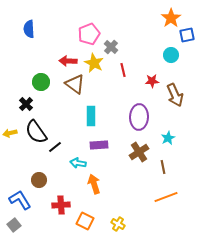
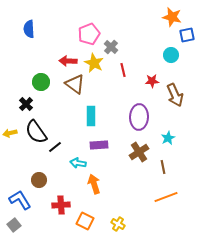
orange star: moved 1 px right, 1 px up; rotated 24 degrees counterclockwise
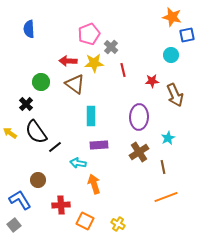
yellow star: rotated 30 degrees counterclockwise
yellow arrow: rotated 48 degrees clockwise
brown circle: moved 1 px left
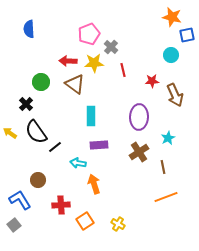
orange square: rotated 30 degrees clockwise
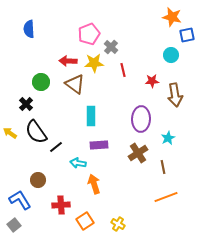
brown arrow: rotated 15 degrees clockwise
purple ellipse: moved 2 px right, 2 px down
black line: moved 1 px right
brown cross: moved 1 px left, 1 px down
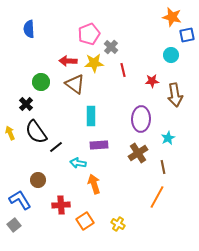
yellow arrow: rotated 32 degrees clockwise
orange line: moved 9 px left; rotated 40 degrees counterclockwise
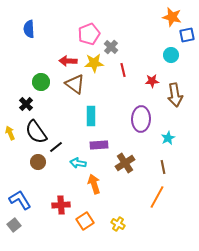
brown cross: moved 13 px left, 10 px down
brown circle: moved 18 px up
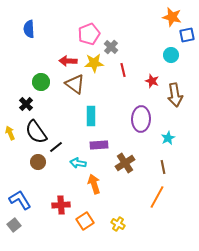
red star: rotated 24 degrees clockwise
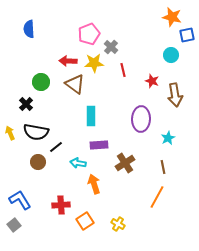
black semicircle: rotated 45 degrees counterclockwise
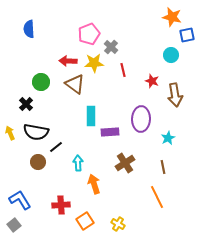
purple rectangle: moved 11 px right, 13 px up
cyan arrow: rotated 77 degrees clockwise
orange line: rotated 55 degrees counterclockwise
